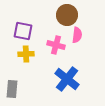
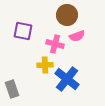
pink semicircle: moved 1 px down; rotated 63 degrees clockwise
pink cross: moved 1 px left, 1 px up
yellow cross: moved 19 px right, 11 px down
gray rectangle: rotated 24 degrees counterclockwise
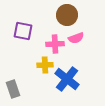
pink semicircle: moved 1 px left, 2 px down
pink cross: rotated 18 degrees counterclockwise
gray rectangle: moved 1 px right
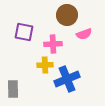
purple square: moved 1 px right, 1 px down
pink semicircle: moved 8 px right, 4 px up
pink cross: moved 2 px left
blue cross: rotated 30 degrees clockwise
gray rectangle: rotated 18 degrees clockwise
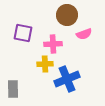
purple square: moved 1 px left, 1 px down
yellow cross: moved 1 px up
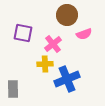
pink cross: rotated 36 degrees counterclockwise
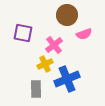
pink cross: moved 1 px right, 1 px down
yellow cross: rotated 21 degrees counterclockwise
gray rectangle: moved 23 px right
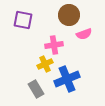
brown circle: moved 2 px right
purple square: moved 13 px up
pink cross: rotated 30 degrees clockwise
gray rectangle: rotated 30 degrees counterclockwise
